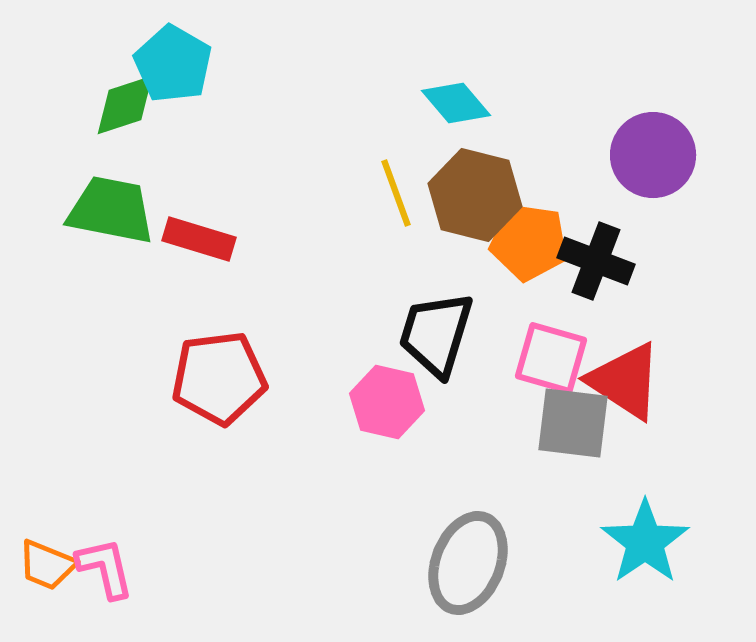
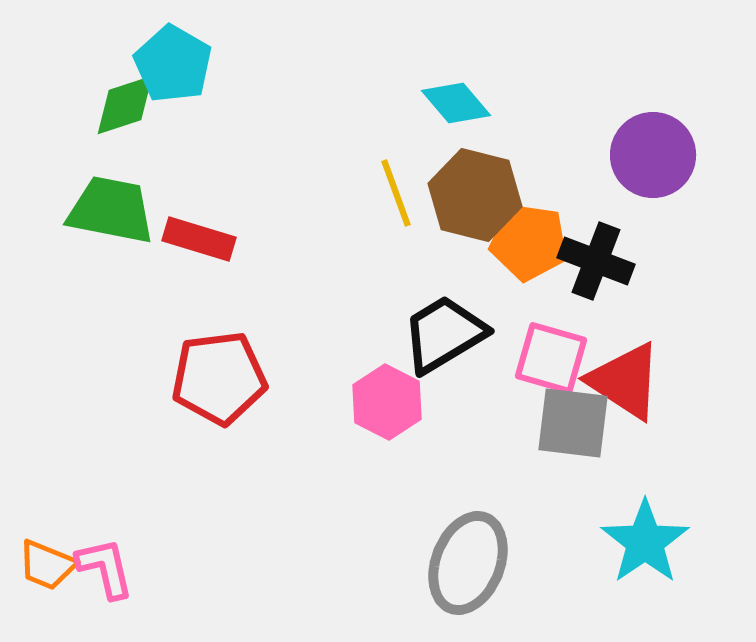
black trapezoid: moved 8 px right; rotated 42 degrees clockwise
pink hexagon: rotated 14 degrees clockwise
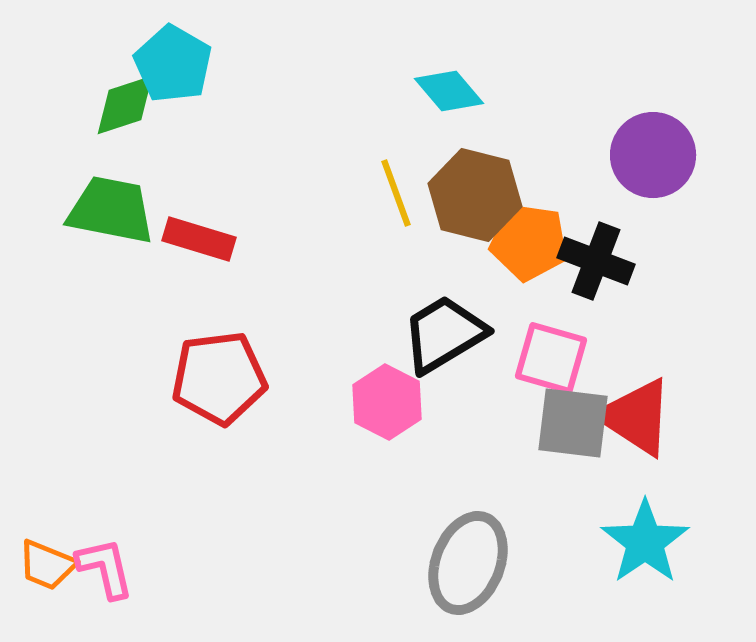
cyan diamond: moved 7 px left, 12 px up
red triangle: moved 11 px right, 36 px down
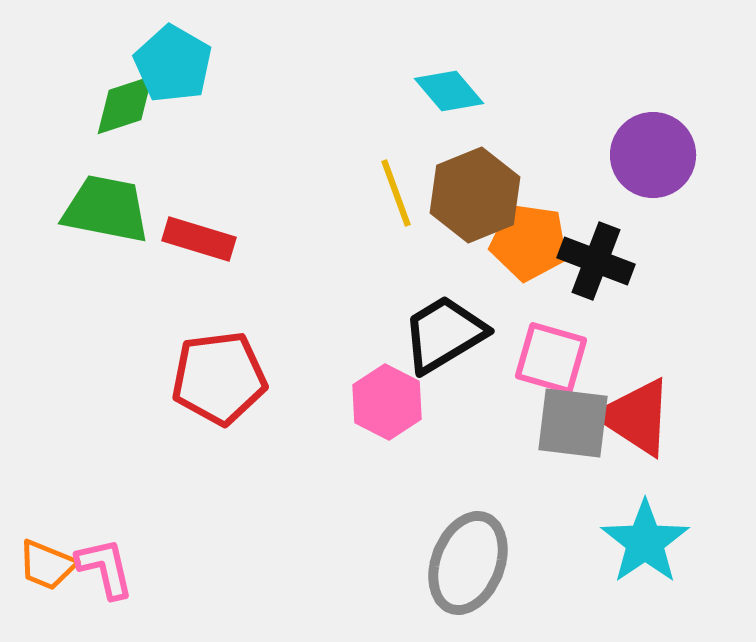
brown hexagon: rotated 24 degrees clockwise
green trapezoid: moved 5 px left, 1 px up
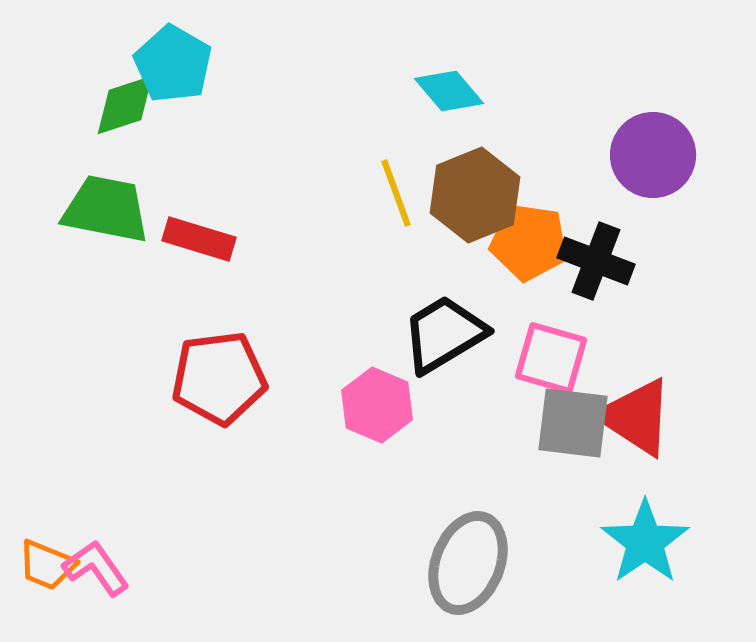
pink hexagon: moved 10 px left, 3 px down; rotated 4 degrees counterclockwise
pink L-shape: moved 9 px left; rotated 22 degrees counterclockwise
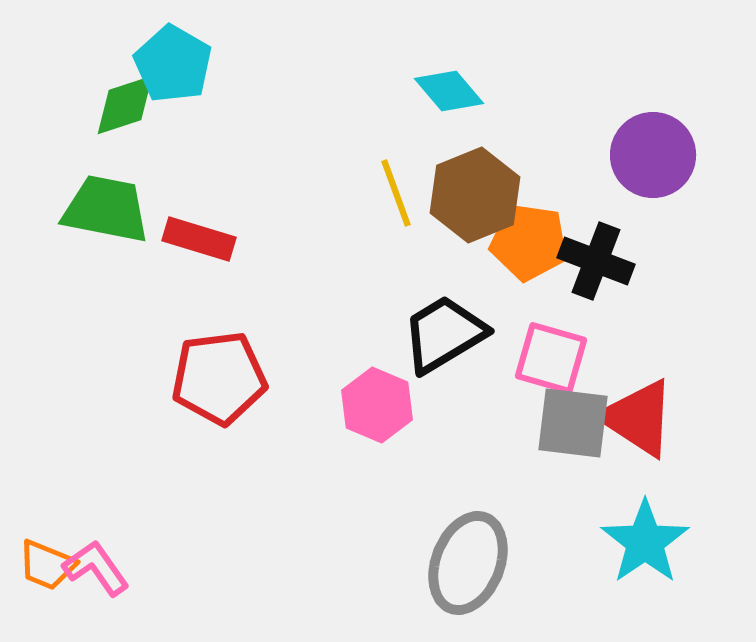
red triangle: moved 2 px right, 1 px down
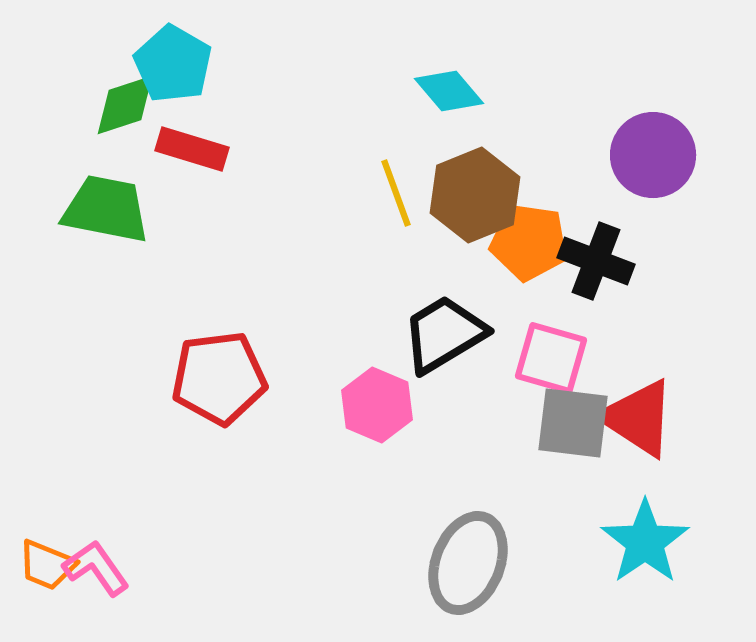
red rectangle: moved 7 px left, 90 px up
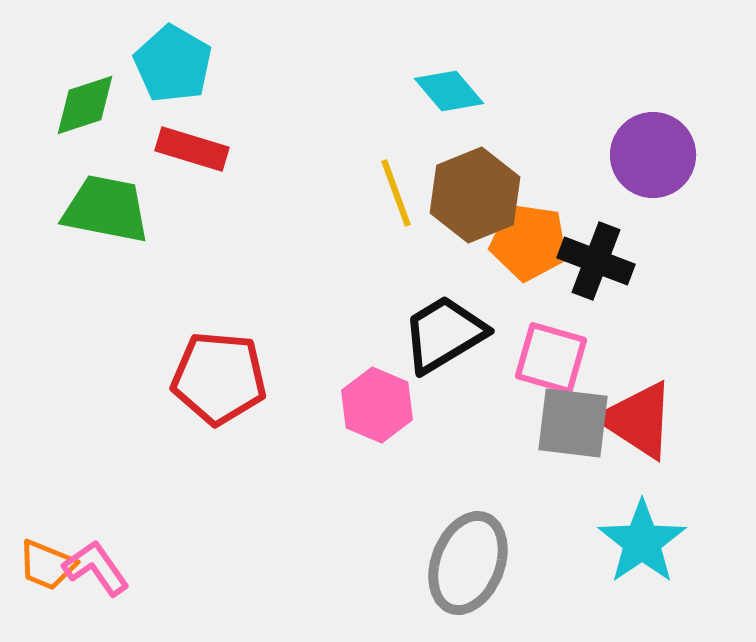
green diamond: moved 40 px left
red pentagon: rotated 12 degrees clockwise
red triangle: moved 2 px down
cyan star: moved 3 px left
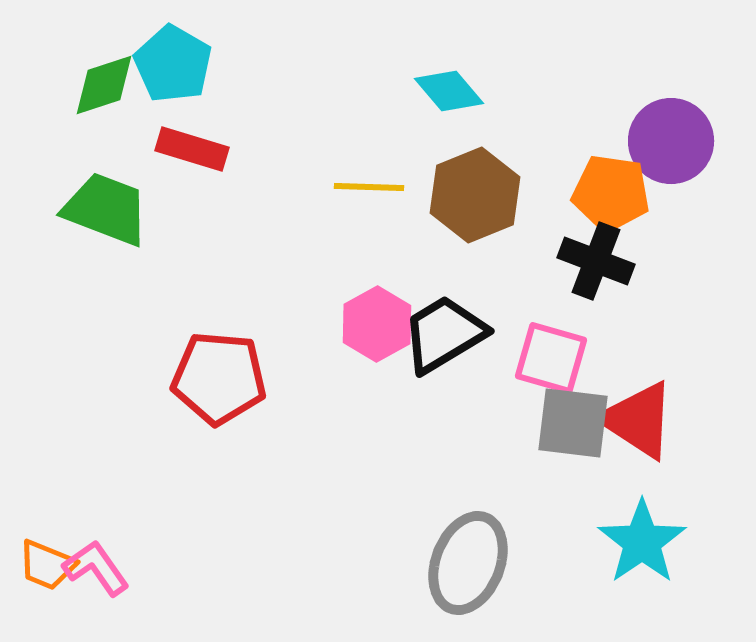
green diamond: moved 19 px right, 20 px up
purple circle: moved 18 px right, 14 px up
yellow line: moved 27 px left, 6 px up; rotated 68 degrees counterclockwise
green trapezoid: rotated 10 degrees clockwise
orange pentagon: moved 82 px right, 49 px up
pink hexagon: moved 81 px up; rotated 8 degrees clockwise
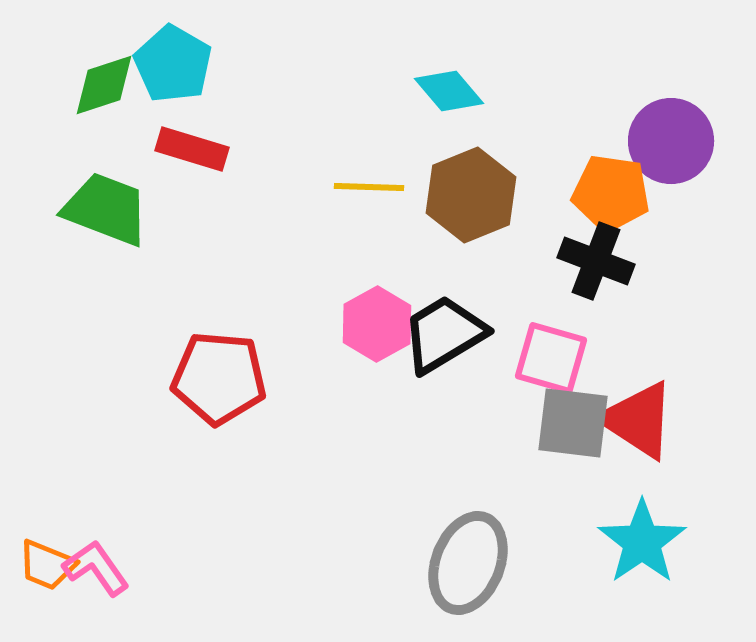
brown hexagon: moved 4 px left
